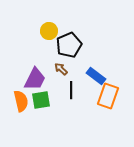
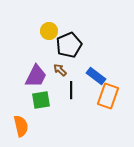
brown arrow: moved 1 px left, 1 px down
purple trapezoid: moved 1 px right, 3 px up
orange semicircle: moved 25 px down
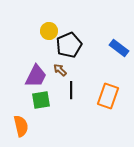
blue rectangle: moved 23 px right, 28 px up
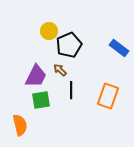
orange semicircle: moved 1 px left, 1 px up
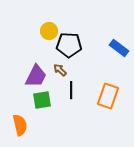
black pentagon: rotated 25 degrees clockwise
green square: moved 1 px right
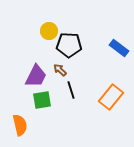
black line: rotated 18 degrees counterclockwise
orange rectangle: moved 3 px right, 1 px down; rotated 20 degrees clockwise
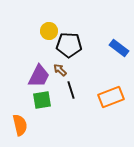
purple trapezoid: moved 3 px right
orange rectangle: rotated 30 degrees clockwise
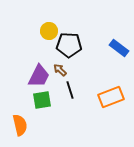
black line: moved 1 px left
